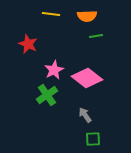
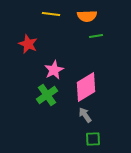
pink diamond: moved 1 px left, 9 px down; rotated 68 degrees counterclockwise
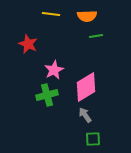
green cross: rotated 20 degrees clockwise
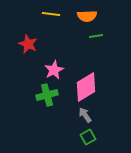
green square: moved 5 px left, 2 px up; rotated 28 degrees counterclockwise
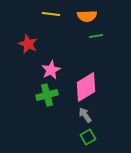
pink star: moved 3 px left
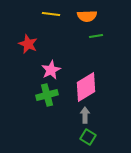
gray arrow: rotated 35 degrees clockwise
green square: rotated 28 degrees counterclockwise
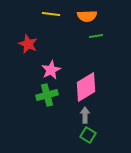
green square: moved 2 px up
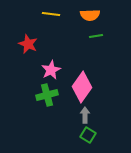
orange semicircle: moved 3 px right, 1 px up
pink diamond: moved 4 px left; rotated 24 degrees counterclockwise
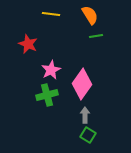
orange semicircle: rotated 120 degrees counterclockwise
pink diamond: moved 3 px up
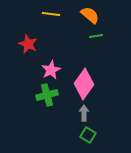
orange semicircle: rotated 18 degrees counterclockwise
pink diamond: moved 2 px right
gray arrow: moved 1 px left, 2 px up
